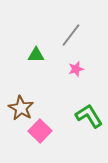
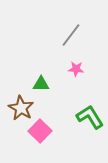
green triangle: moved 5 px right, 29 px down
pink star: rotated 21 degrees clockwise
green L-shape: moved 1 px right, 1 px down
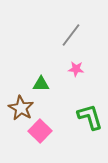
green L-shape: rotated 16 degrees clockwise
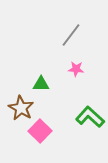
green L-shape: rotated 32 degrees counterclockwise
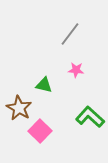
gray line: moved 1 px left, 1 px up
pink star: moved 1 px down
green triangle: moved 3 px right, 1 px down; rotated 12 degrees clockwise
brown star: moved 2 px left
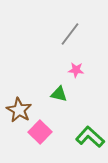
green triangle: moved 15 px right, 9 px down
brown star: moved 2 px down
green L-shape: moved 20 px down
pink square: moved 1 px down
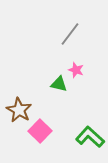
pink star: rotated 14 degrees clockwise
green triangle: moved 10 px up
pink square: moved 1 px up
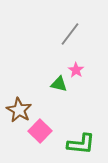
pink star: rotated 14 degrees clockwise
green L-shape: moved 9 px left, 7 px down; rotated 144 degrees clockwise
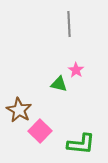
gray line: moved 1 px left, 10 px up; rotated 40 degrees counterclockwise
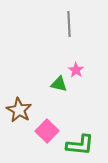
pink square: moved 7 px right
green L-shape: moved 1 px left, 1 px down
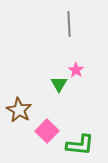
green triangle: rotated 48 degrees clockwise
